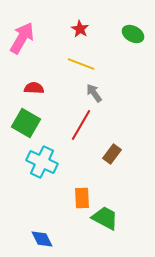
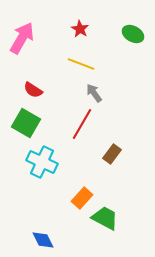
red semicircle: moved 1 px left, 2 px down; rotated 150 degrees counterclockwise
red line: moved 1 px right, 1 px up
orange rectangle: rotated 45 degrees clockwise
blue diamond: moved 1 px right, 1 px down
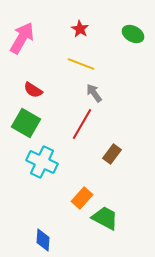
blue diamond: rotated 30 degrees clockwise
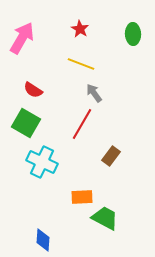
green ellipse: rotated 60 degrees clockwise
brown rectangle: moved 1 px left, 2 px down
orange rectangle: moved 1 px up; rotated 45 degrees clockwise
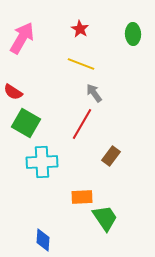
red semicircle: moved 20 px left, 2 px down
cyan cross: rotated 28 degrees counterclockwise
green trapezoid: rotated 28 degrees clockwise
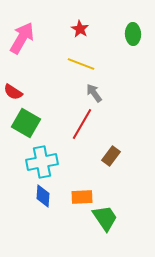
cyan cross: rotated 8 degrees counterclockwise
blue diamond: moved 44 px up
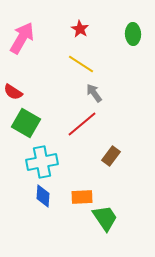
yellow line: rotated 12 degrees clockwise
red line: rotated 20 degrees clockwise
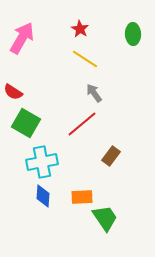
yellow line: moved 4 px right, 5 px up
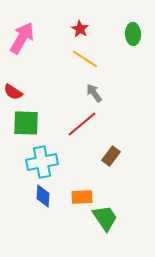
green square: rotated 28 degrees counterclockwise
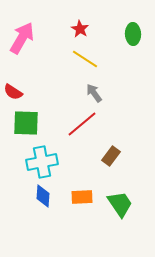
green trapezoid: moved 15 px right, 14 px up
